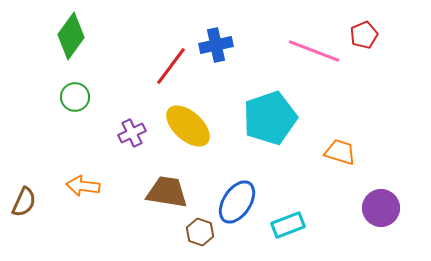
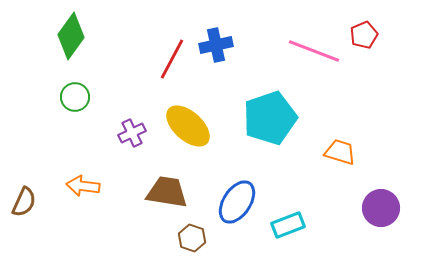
red line: moved 1 px right, 7 px up; rotated 9 degrees counterclockwise
brown hexagon: moved 8 px left, 6 px down
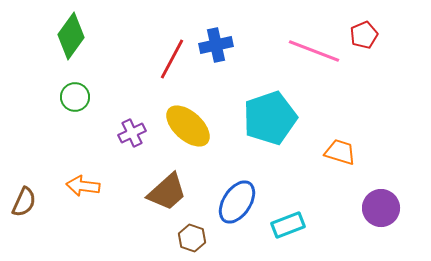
brown trapezoid: rotated 129 degrees clockwise
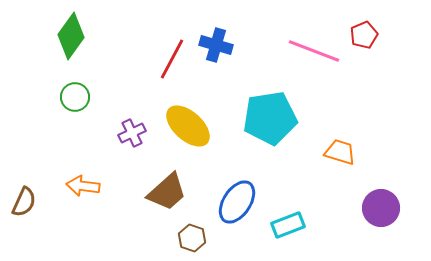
blue cross: rotated 28 degrees clockwise
cyan pentagon: rotated 10 degrees clockwise
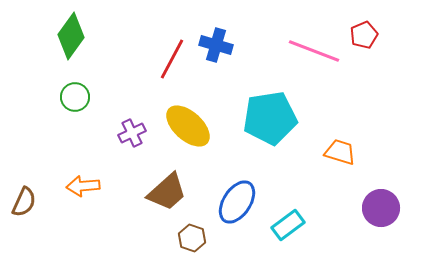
orange arrow: rotated 12 degrees counterclockwise
cyan rectangle: rotated 16 degrees counterclockwise
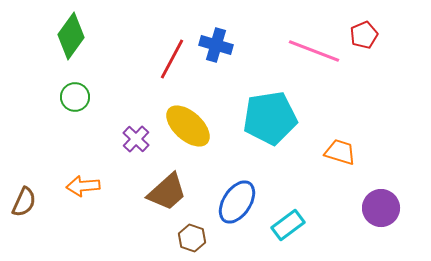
purple cross: moved 4 px right, 6 px down; rotated 20 degrees counterclockwise
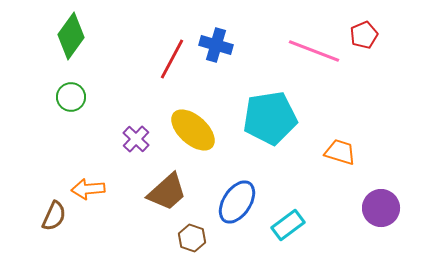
green circle: moved 4 px left
yellow ellipse: moved 5 px right, 4 px down
orange arrow: moved 5 px right, 3 px down
brown semicircle: moved 30 px right, 14 px down
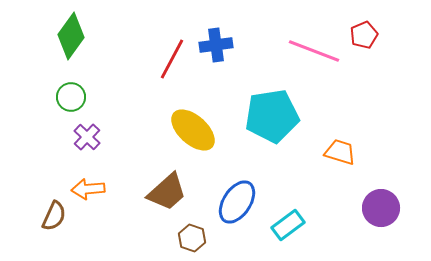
blue cross: rotated 24 degrees counterclockwise
cyan pentagon: moved 2 px right, 2 px up
purple cross: moved 49 px left, 2 px up
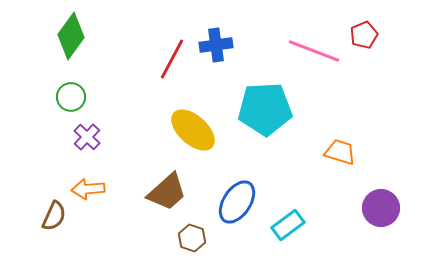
cyan pentagon: moved 7 px left, 7 px up; rotated 6 degrees clockwise
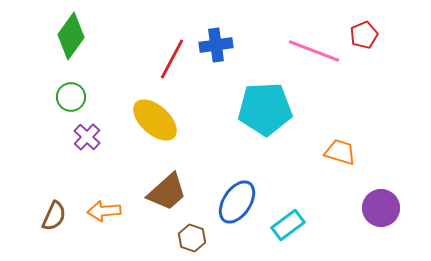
yellow ellipse: moved 38 px left, 10 px up
orange arrow: moved 16 px right, 22 px down
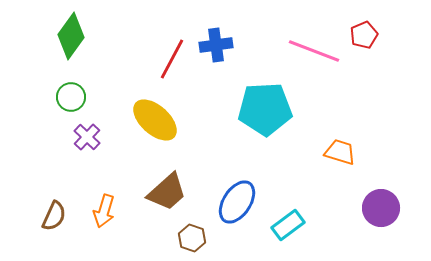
orange arrow: rotated 68 degrees counterclockwise
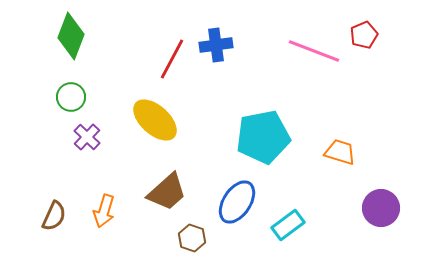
green diamond: rotated 15 degrees counterclockwise
cyan pentagon: moved 2 px left, 28 px down; rotated 8 degrees counterclockwise
